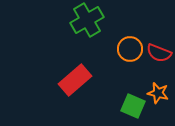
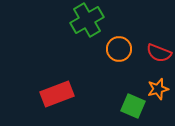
orange circle: moved 11 px left
red rectangle: moved 18 px left, 14 px down; rotated 20 degrees clockwise
orange star: moved 4 px up; rotated 30 degrees counterclockwise
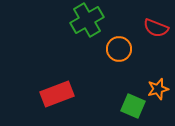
red semicircle: moved 3 px left, 25 px up
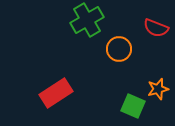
red rectangle: moved 1 px left, 1 px up; rotated 12 degrees counterclockwise
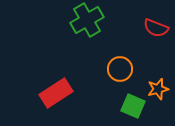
orange circle: moved 1 px right, 20 px down
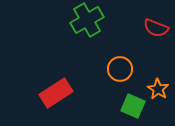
orange star: rotated 25 degrees counterclockwise
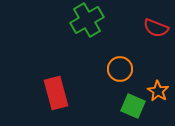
orange star: moved 2 px down
red rectangle: rotated 72 degrees counterclockwise
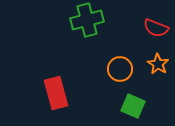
green cross: rotated 16 degrees clockwise
orange star: moved 27 px up
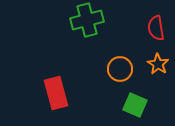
red semicircle: rotated 60 degrees clockwise
green square: moved 2 px right, 1 px up
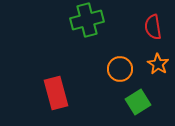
red semicircle: moved 3 px left, 1 px up
green square: moved 3 px right, 3 px up; rotated 35 degrees clockwise
